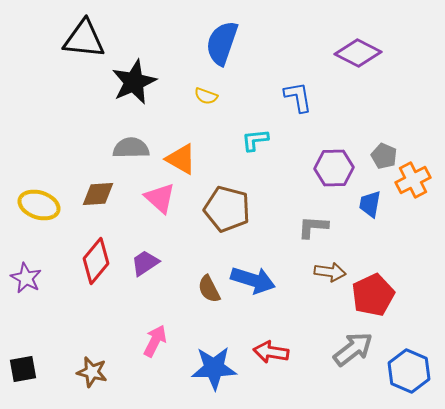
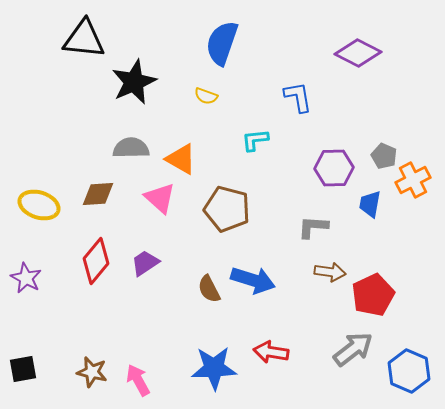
pink arrow: moved 17 px left, 39 px down; rotated 56 degrees counterclockwise
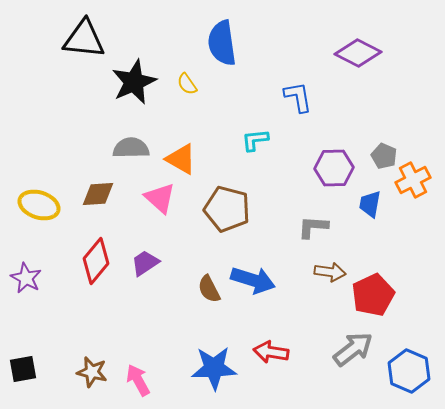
blue semicircle: rotated 27 degrees counterclockwise
yellow semicircle: moved 19 px left, 12 px up; rotated 35 degrees clockwise
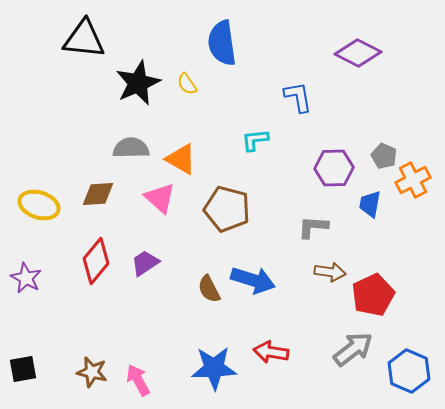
black star: moved 4 px right, 1 px down
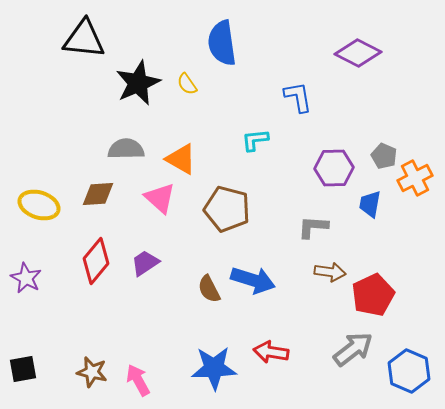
gray semicircle: moved 5 px left, 1 px down
orange cross: moved 2 px right, 2 px up
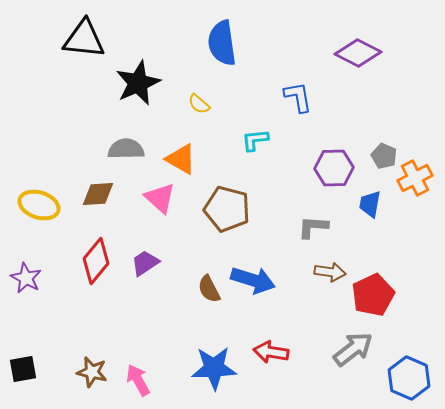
yellow semicircle: moved 12 px right, 20 px down; rotated 15 degrees counterclockwise
blue hexagon: moved 7 px down
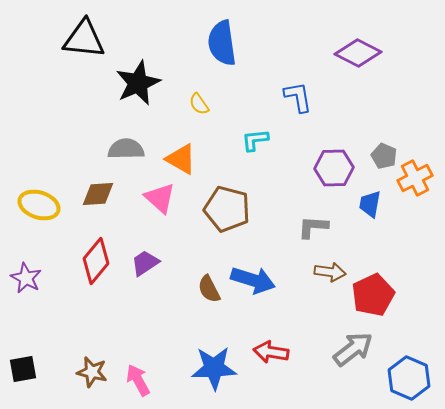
yellow semicircle: rotated 15 degrees clockwise
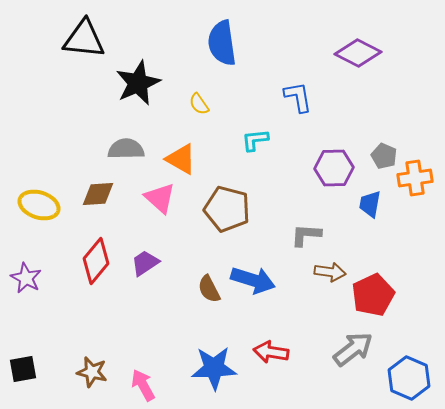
orange cross: rotated 20 degrees clockwise
gray L-shape: moved 7 px left, 8 px down
pink arrow: moved 5 px right, 5 px down
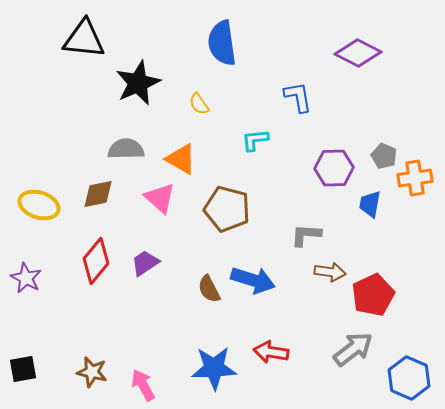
brown diamond: rotated 8 degrees counterclockwise
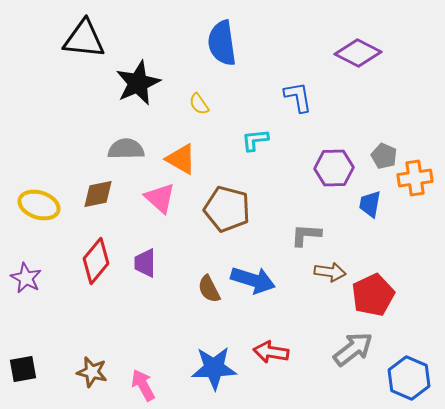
purple trapezoid: rotated 56 degrees counterclockwise
